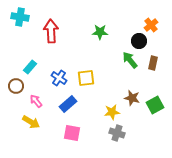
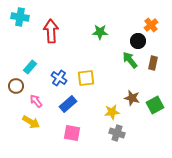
black circle: moved 1 px left
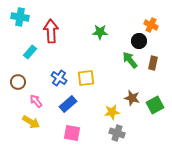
orange cross: rotated 24 degrees counterclockwise
black circle: moved 1 px right
cyan rectangle: moved 15 px up
brown circle: moved 2 px right, 4 px up
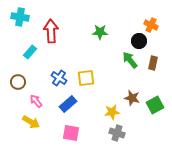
pink square: moved 1 px left
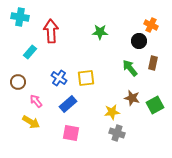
green arrow: moved 8 px down
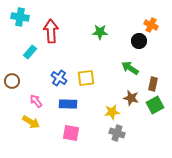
brown rectangle: moved 21 px down
green arrow: rotated 18 degrees counterclockwise
brown circle: moved 6 px left, 1 px up
brown star: moved 1 px left
blue rectangle: rotated 42 degrees clockwise
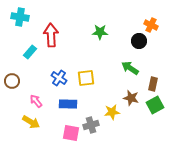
red arrow: moved 4 px down
gray cross: moved 26 px left, 8 px up; rotated 35 degrees counterclockwise
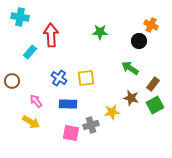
brown rectangle: rotated 24 degrees clockwise
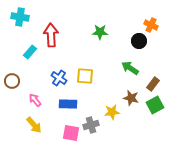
yellow square: moved 1 px left, 2 px up; rotated 12 degrees clockwise
pink arrow: moved 1 px left, 1 px up
yellow arrow: moved 3 px right, 3 px down; rotated 18 degrees clockwise
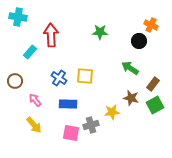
cyan cross: moved 2 px left
brown circle: moved 3 px right
